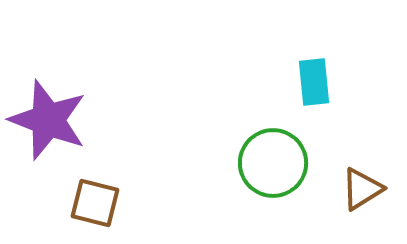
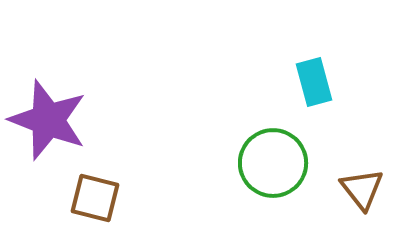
cyan rectangle: rotated 9 degrees counterclockwise
brown triangle: rotated 36 degrees counterclockwise
brown square: moved 5 px up
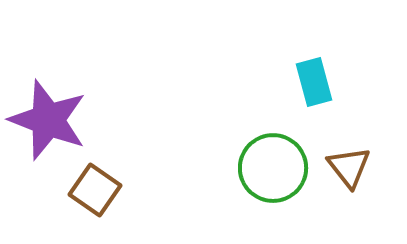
green circle: moved 5 px down
brown triangle: moved 13 px left, 22 px up
brown square: moved 8 px up; rotated 21 degrees clockwise
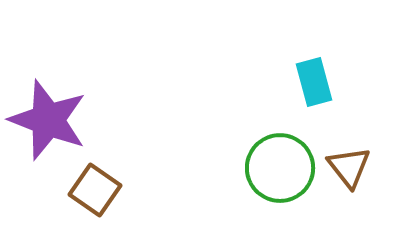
green circle: moved 7 px right
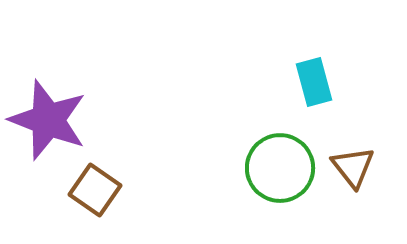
brown triangle: moved 4 px right
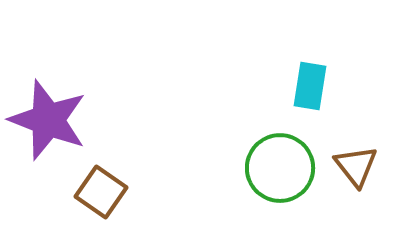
cyan rectangle: moved 4 px left, 4 px down; rotated 24 degrees clockwise
brown triangle: moved 3 px right, 1 px up
brown square: moved 6 px right, 2 px down
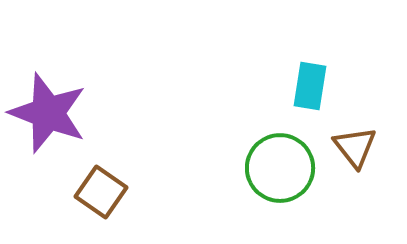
purple star: moved 7 px up
brown triangle: moved 1 px left, 19 px up
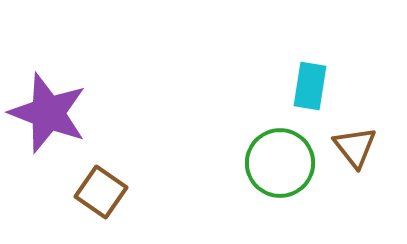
green circle: moved 5 px up
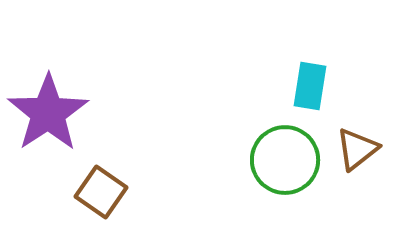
purple star: rotated 18 degrees clockwise
brown triangle: moved 2 px right, 2 px down; rotated 30 degrees clockwise
green circle: moved 5 px right, 3 px up
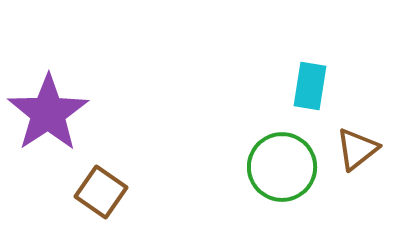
green circle: moved 3 px left, 7 px down
